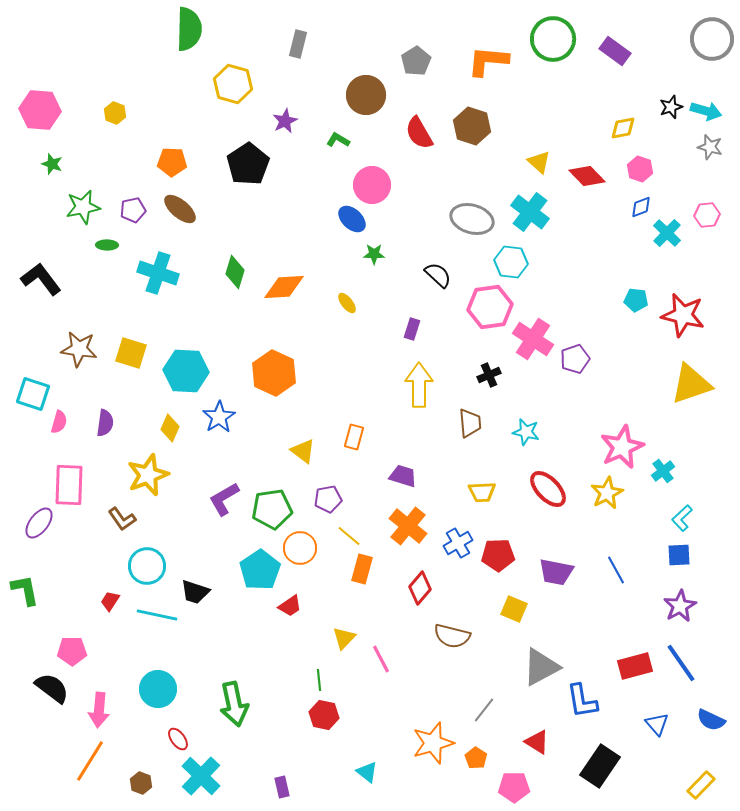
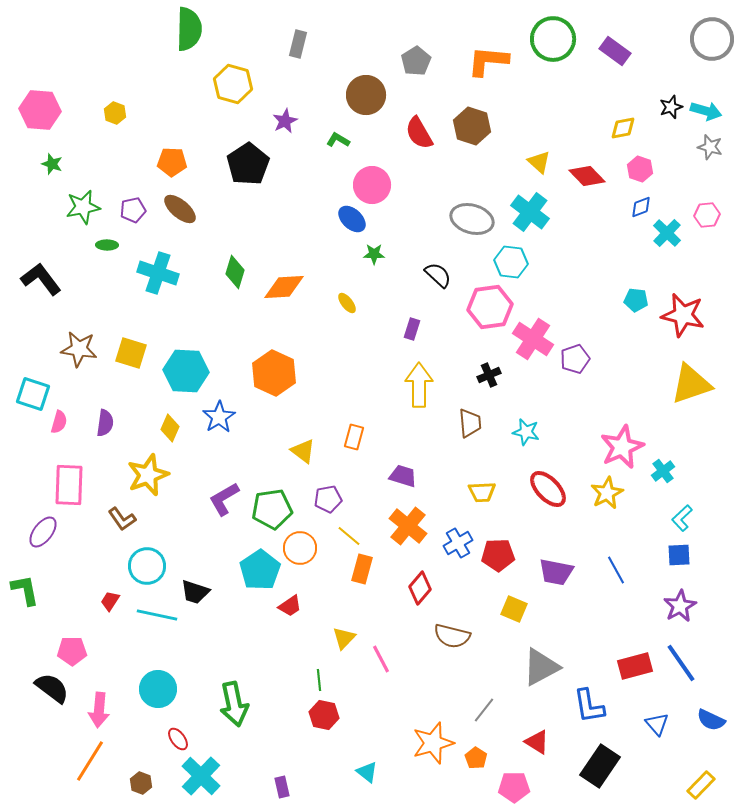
purple ellipse at (39, 523): moved 4 px right, 9 px down
blue L-shape at (582, 701): moved 7 px right, 5 px down
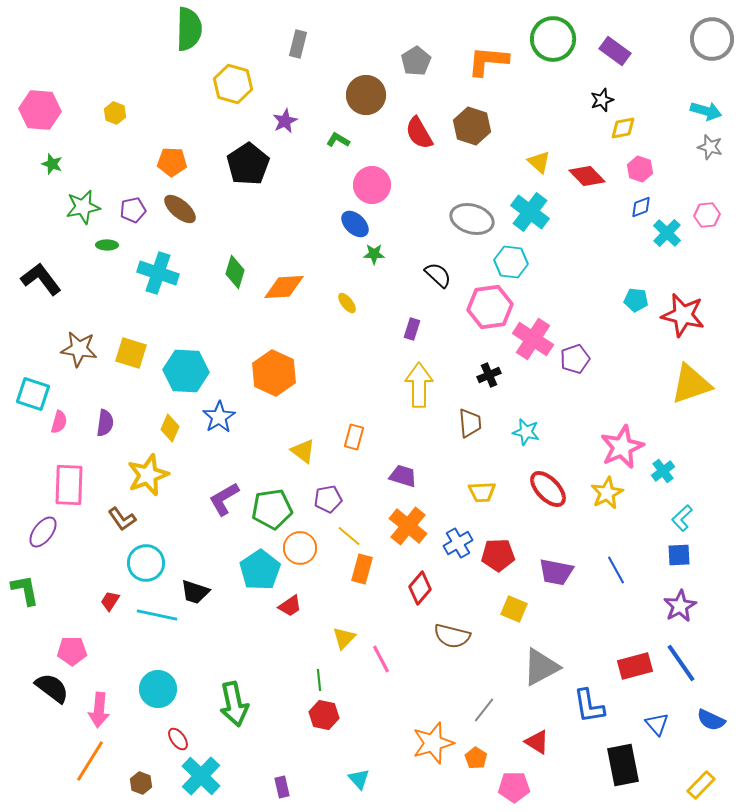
black star at (671, 107): moved 69 px left, 7 px up
blue ellipse at (352, 219): moved 3 px right, 5 px down
cyan circle at (147, 566): moved 1 px left, 3 px up
black rectangle at (600, 766): moved 23 px right, 1 px up; rotated 45 degrees counterclockwise
cyan triangle at (367, 772): moved 8 px left, 7 px down; rotated 10 degrees clockwise
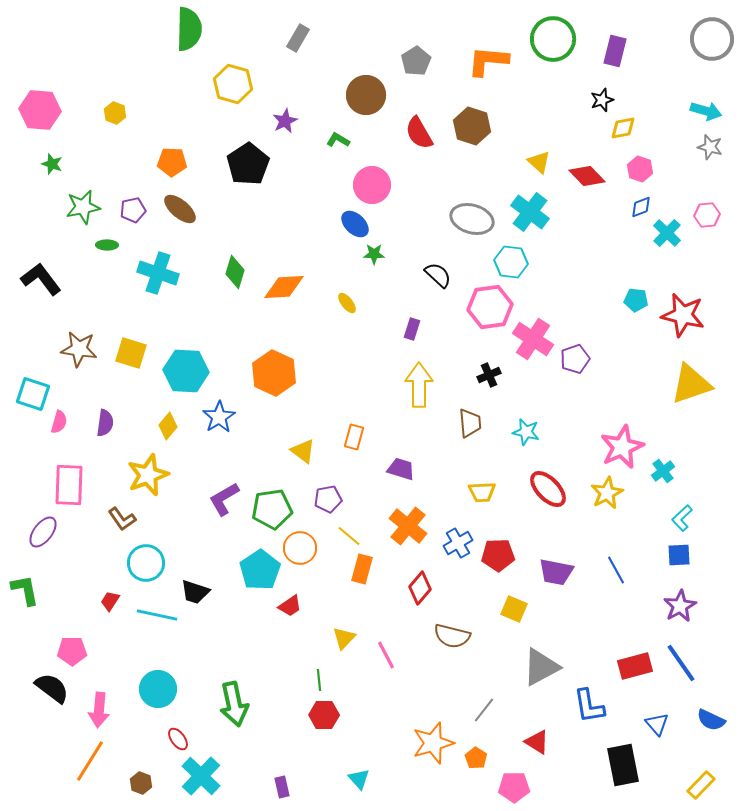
gray rectangle at (298, 44): moved 6 px up; rotated 16 degrees clockwise
purple rectangle at (615, 51): rotated 68 degrees clockwise
yellow diamond at (170, 428): moved 2 px left, 2 px up; rotated 16 degrees clockwise
purple trapezoid at (403, 476): moved 2 px left, 7 px up
pink line at (381, 659): moved 5 px right, 4 px up
red hexagon at (324, 715): rotated 12 degrees counterclockwise
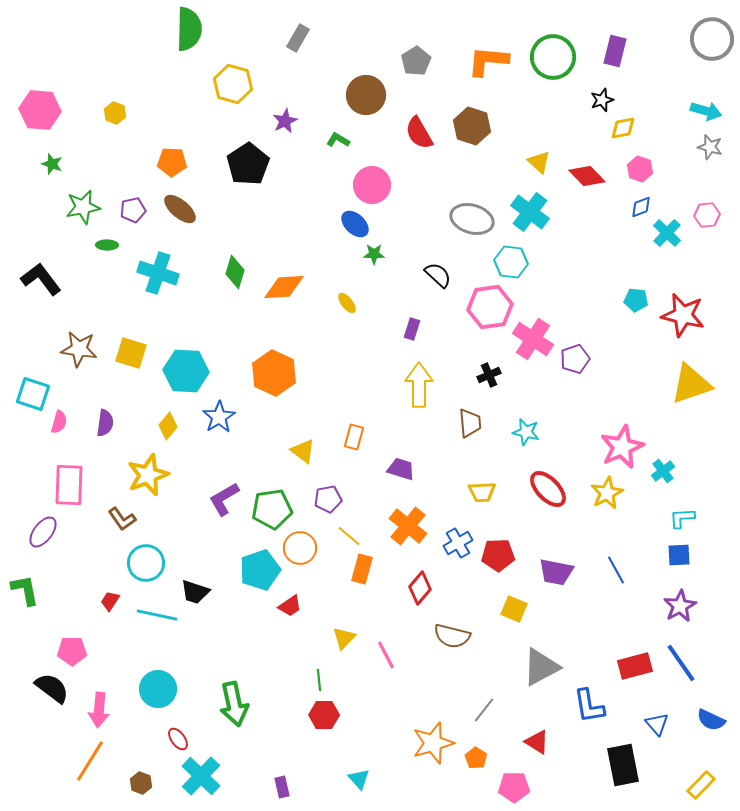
green circle at (553, 39): moved 18 px down
cyan L-shape at (682, 518): rotated 40 degrees clockwise
cyan pentagon at (260, 570): rotated 15 degrees clockwise
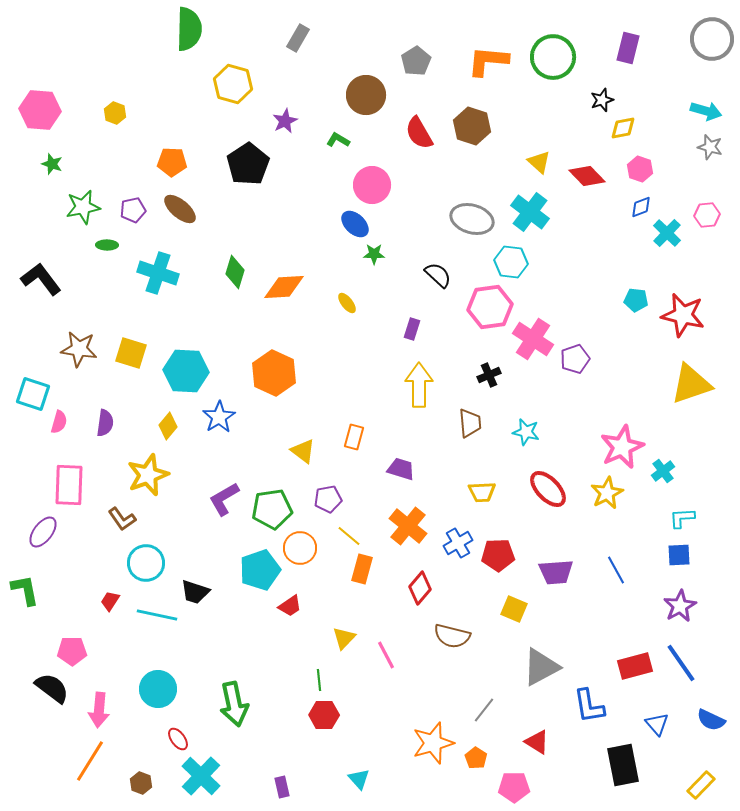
purple rectangle at (615, 51): moved 13 px right, 3 px up
purple trapezoid at (556, 572): rotated 15 degrees counterclockwise
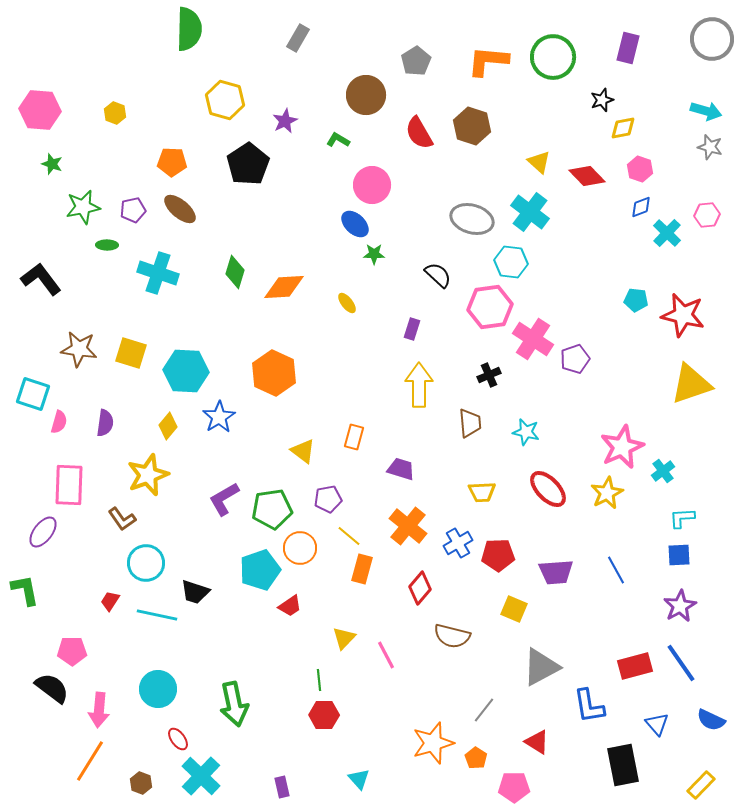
yellow hexagon at (233, 84): moved 8 px left, 16 px down
